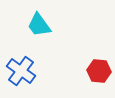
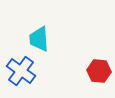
cyan trapezoid: moved 14 px down; rotated 32 degrees clockwise
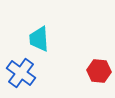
blue cross: moved 2 px down
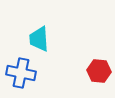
blue cross: rotated 24 degrees counterclockwise
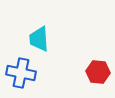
red hexagon: moved 1 px left, 1 px down
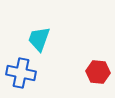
cyan trapezoid: rotated 24 degrees clockwise
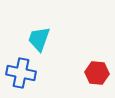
red hexagon: moved 1 px left, 1 px down
